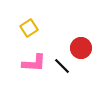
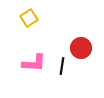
yellow square: moved 10 px up
black line: rotated 54 degrees clockwise
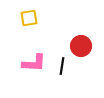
yellow square: rotated 24 degrees clockwise
red circle: moved 2 px up
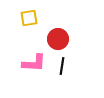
red circle: moved 23 px left, 7 px up
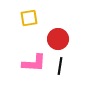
black line: moved 2 px left
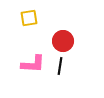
red circle: moved 5 px right, 2 px down
pink L-shape: moved 1 px left, 1 px down
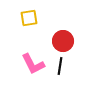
pink L-shape: rotated 60 degrees clockwise
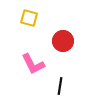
yellow square: rotated 24 degrees clockwise
black line: moved 20 px down
